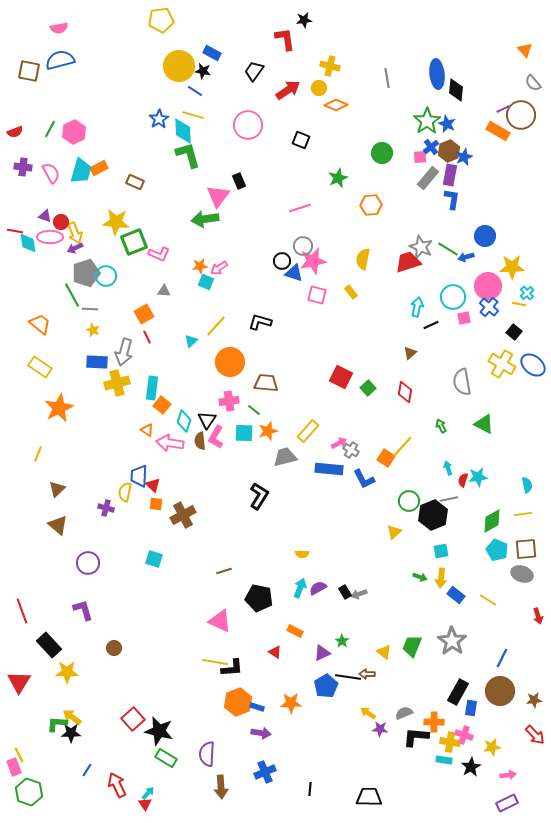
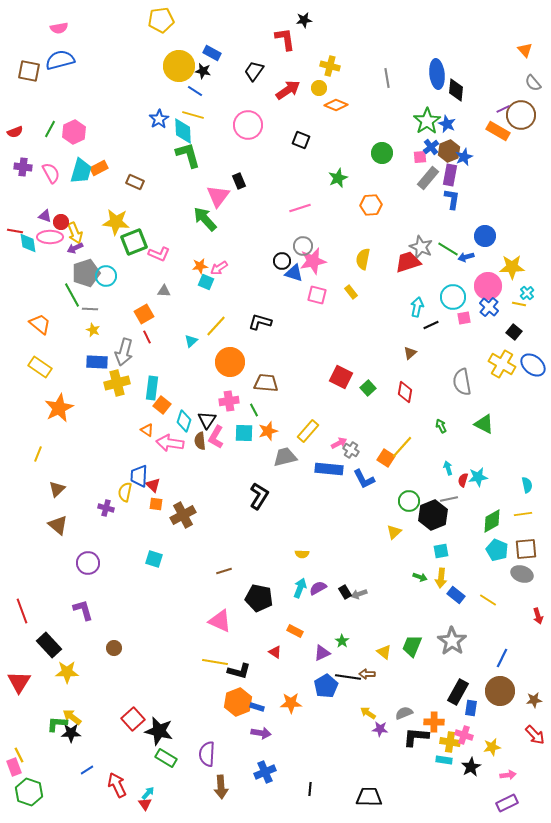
green arrow at (205, 219): rotated 56 degrees clockwise
green line at (254, 410): rotated 24 degrees clockwise
black L-shape at (232, 668): moved 7 px right, 3 px down; rotated 20 degrees clockwise
blue line at (87, 770): rotated 24 degrees clockwise
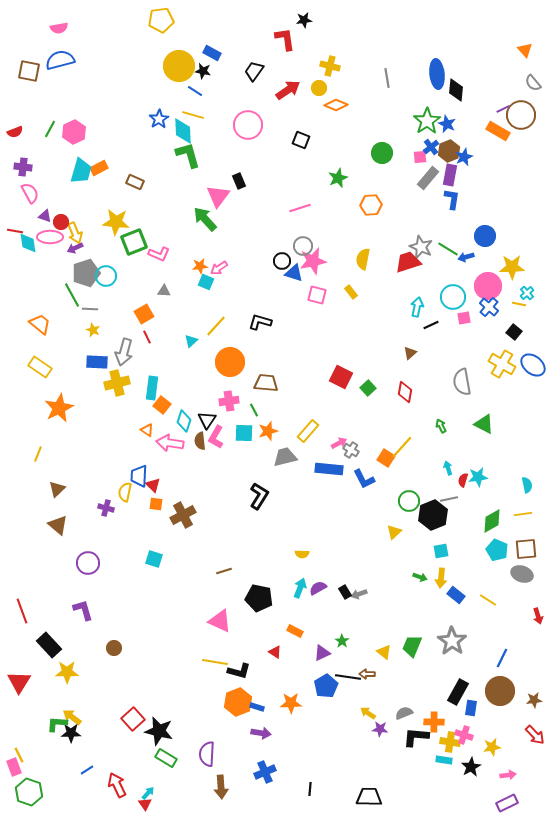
pink semicircle at (51, 173): moved 21 px left, 20 px down
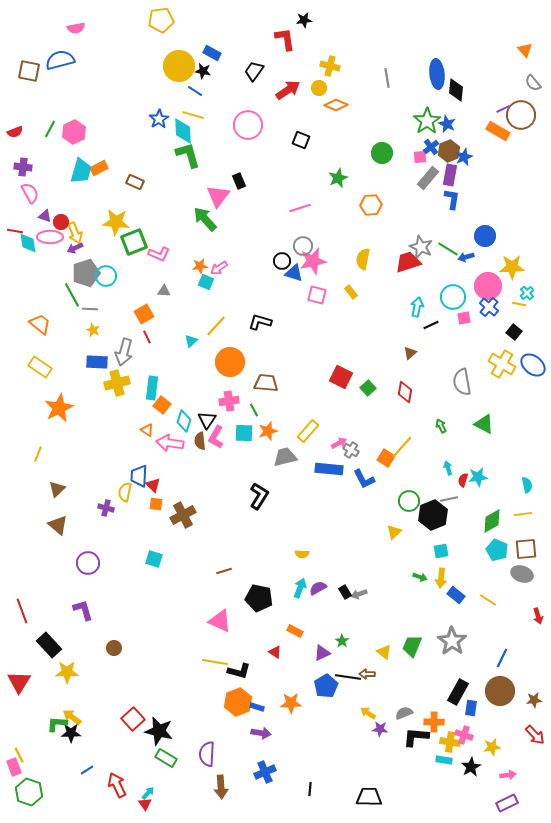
pink semicircle at (59, 28): moved 17 px right
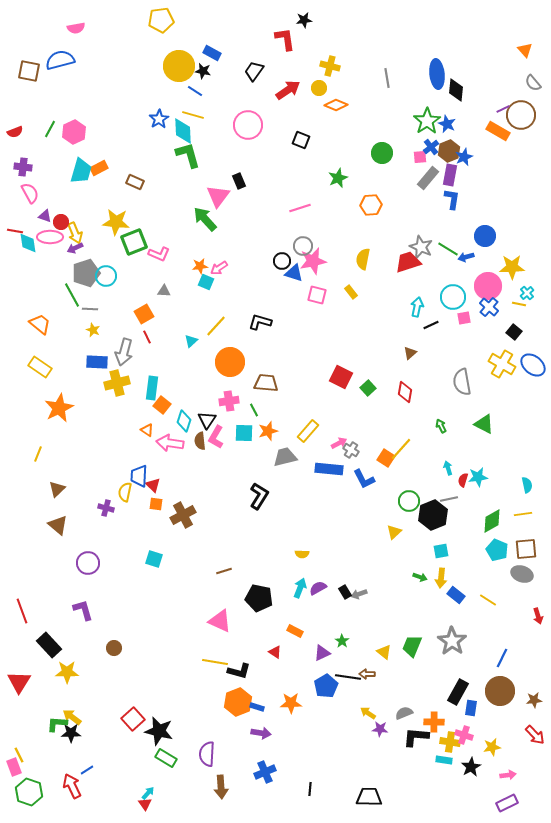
yellow line at (402, 447): moved 1 px left, 2 px down
red arrow at (117, 785): moved 45 px left, 1 px down
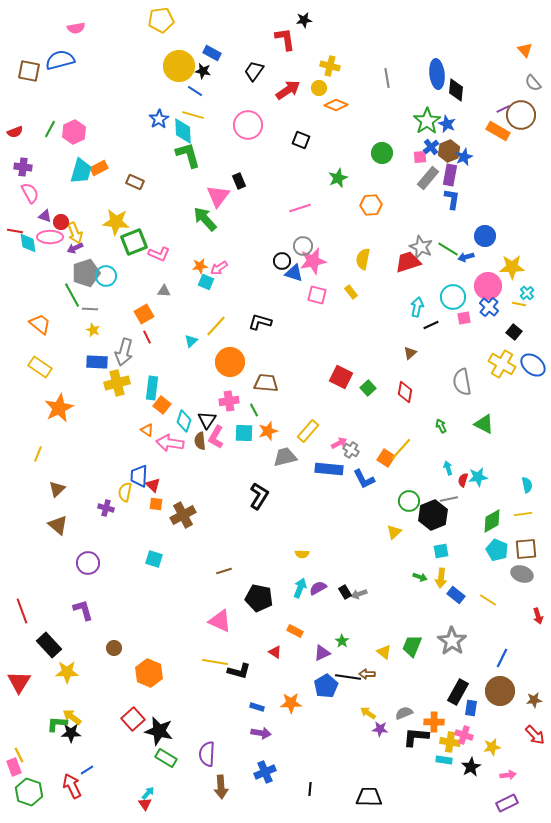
orange hexagon at (238, 702): moved 89 px left, 29 px up; rotated 16 degrees counterclockwise
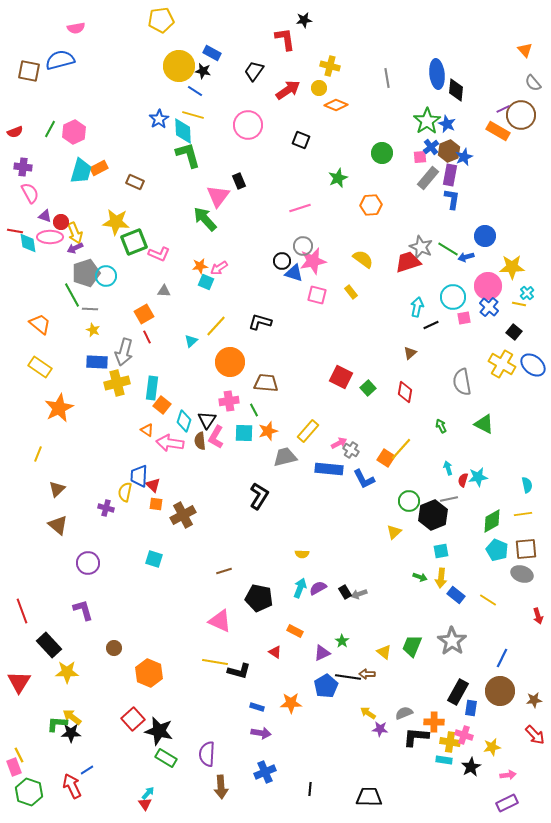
yellow semicircle at (363, 259): rotated 115 degrees clockwise
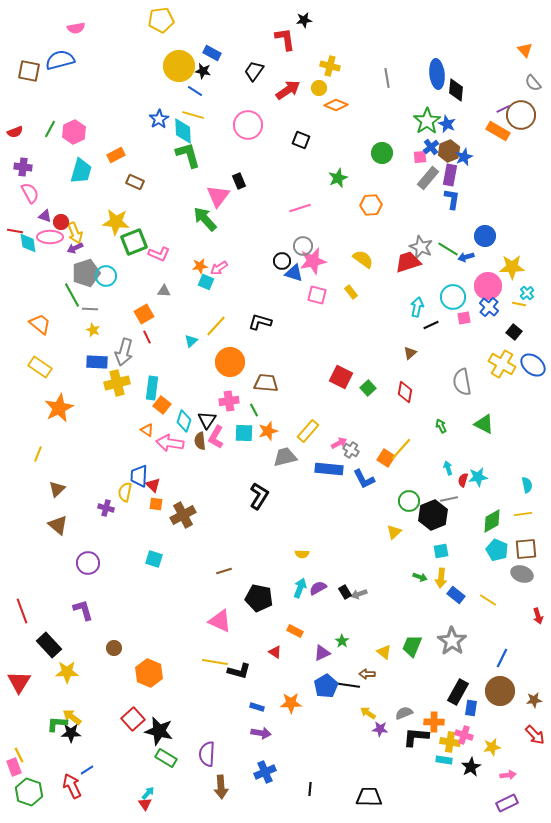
orange rectangle at (99, 168): moved 17 px right, 13 px up
black line at (348, 677): moved 1 px left, 8 px down
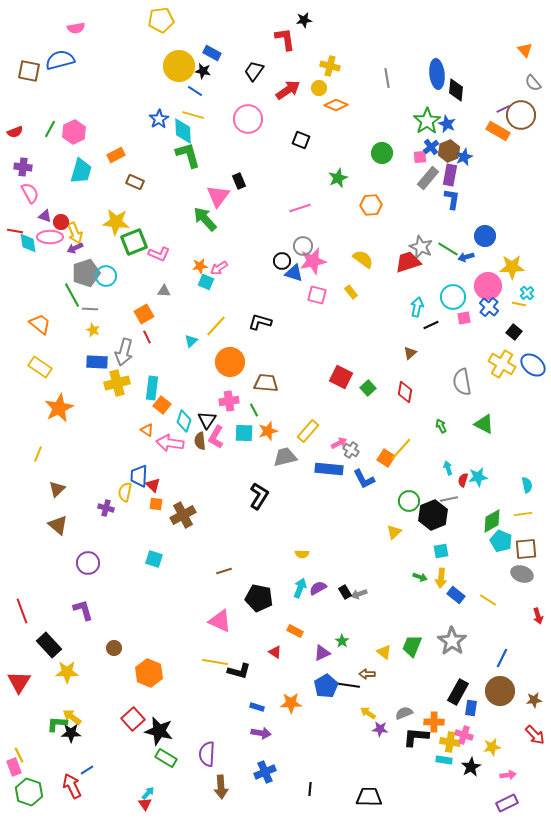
pink circle at (248, 125): moved 6 px up
cyan pentagon at (497, 550): moved 4 px right, 9 px up
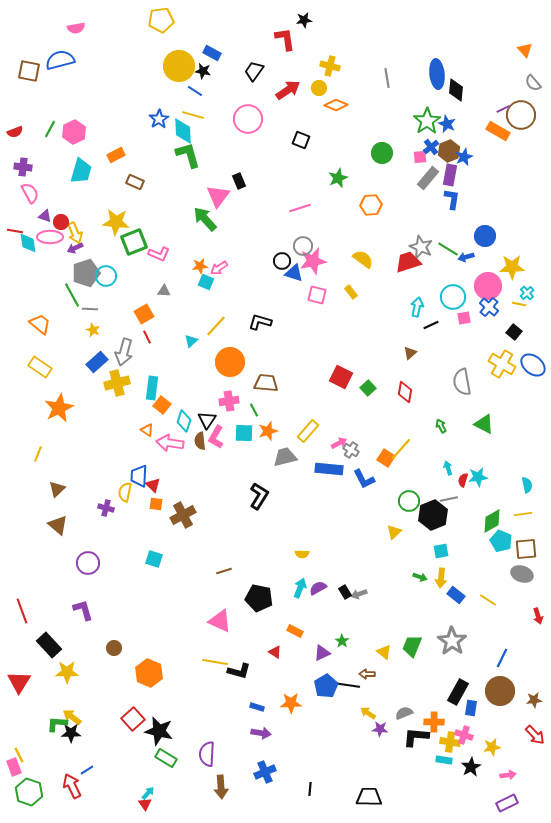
blue rectangle at (97, 362): rotated 45 degrees counterclockwise
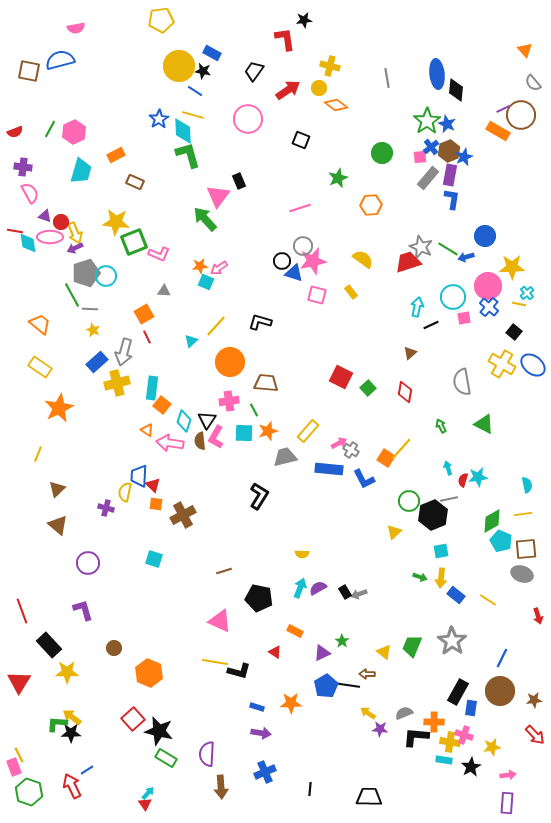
orange diamond at (336, 105): rotated 15 degrees clockwise
purple rectangle at (507, 803): rotated 60 degrees counterclockwise
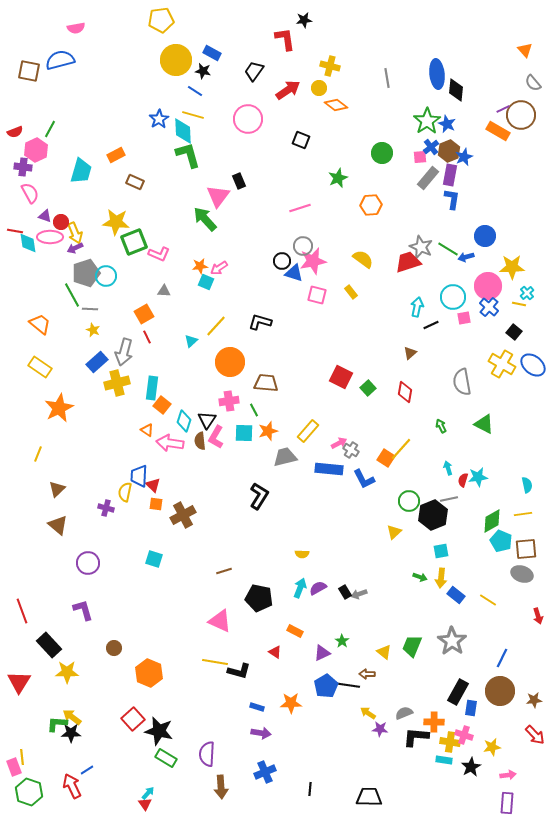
yellow circle at (179, 66): moved 3 px left, 6 px up
pink hexagon at (74, 132): moved 38 px left, 18 px down
yellow line at (19, 755): moved 3 px right, 2 px down; rotated 21 degrees clockwise
